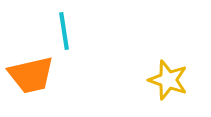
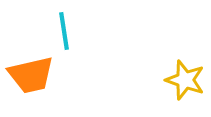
yellow star: moved 17 px right
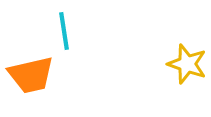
yellow star: moved 2 px right, 16 px up
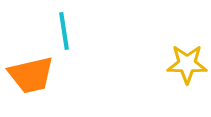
yellow star: rotated 18 degrees counterclockwise
